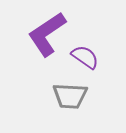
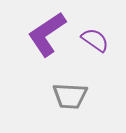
purple semicircle: moved 10 px right, 17 px up
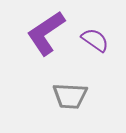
purple L-shape: moved 1 px left, 1 px up
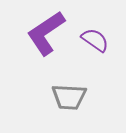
gray trapezoid: moved 1 px left, 1 px down
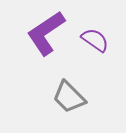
gray trapezoid: rotated 42 degrees clockwise
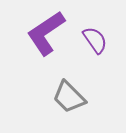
purple semicircle: rotated 20 degrees clockwise
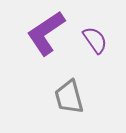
gray trapezoid: rotated 30 degrees clockwise
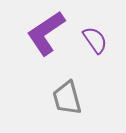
gray trapezoid: moved 2 px left, 1 px down
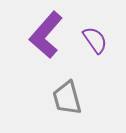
purple L-shape: moved 2 px down; rotated 15 degrees counterclockwise
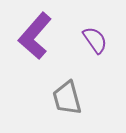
purple L-shape: moved 11 px left, 1 px down
